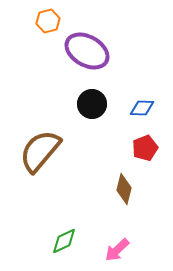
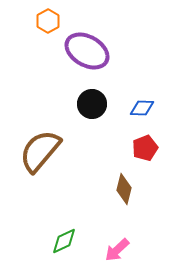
orange hexagon: rotated 15 degrees counterclockwise
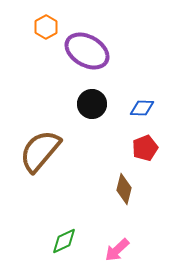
orange hexagon: moved 2 px left, 6 px down
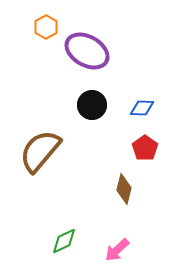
black circle: moved 1 px down
red pentagon: rotated 15 degrees counterclockwise
